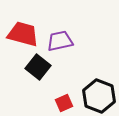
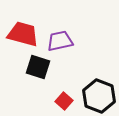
black square: rotated 20 degrees counterclockwise
red square: moved 2 px up; rotated 24 degrees counterclockwise
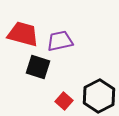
black hexagon: rotated 12 degrees clockwise
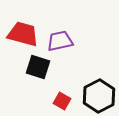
red square: moved 2 px left; rotated 12 degrees counterclockwise
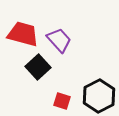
purple trapezoid: moved 1 px left, 1 px up; rotated 60 degrees clockwise
black square: rotated 30 degrees clockwise
red square: rotated 12 degrees counterclockwise
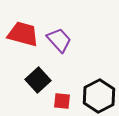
black square: moved 13 px down
red square: rotated 12 degrees counterclockwise
